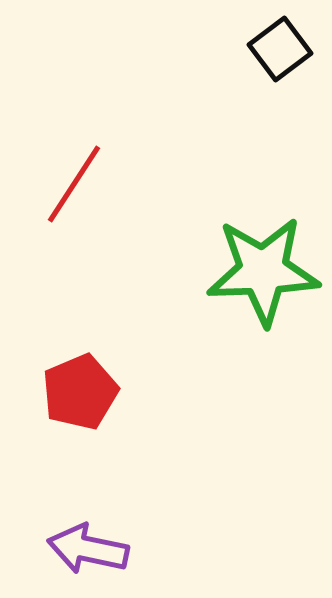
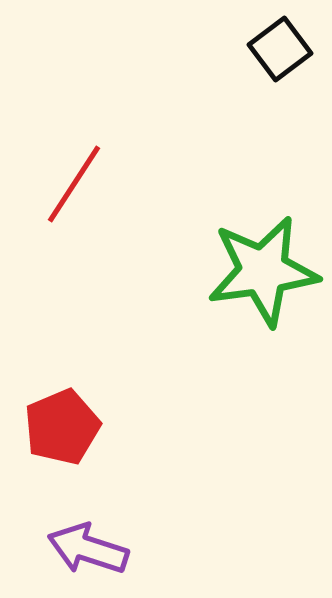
green star: rotated 6 degrees counterclockwise
red pentagon: moved 18 px left, 35 px down
purple arrow: rotated 6 degrees clockwise
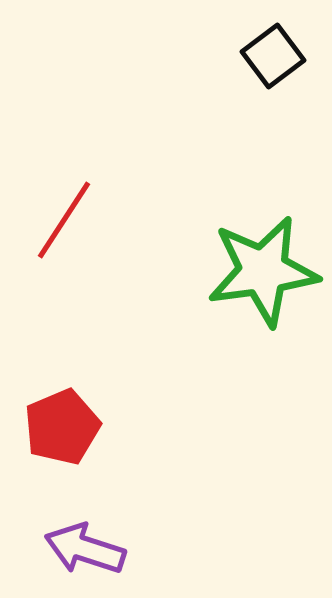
black square: moved 7 px left, 7 px down
red line: moved 10 px left, 36 px down
purple arrow: moved 3 px left
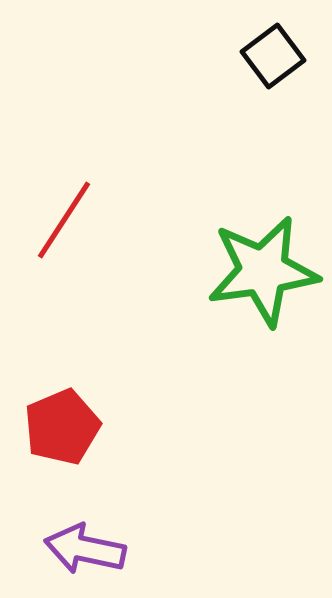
purple arrow: rotated 6 degrees counterclockwise
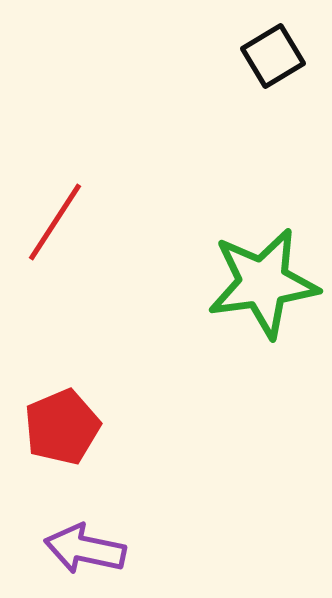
black square: rotated 6 degrees clockwise
red line: moved 9 px left, 2 px down
green star: moved 12 px down
